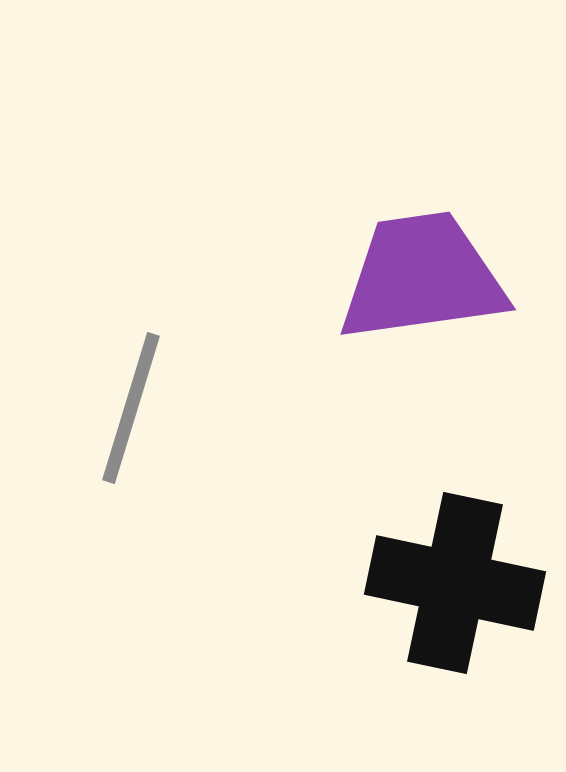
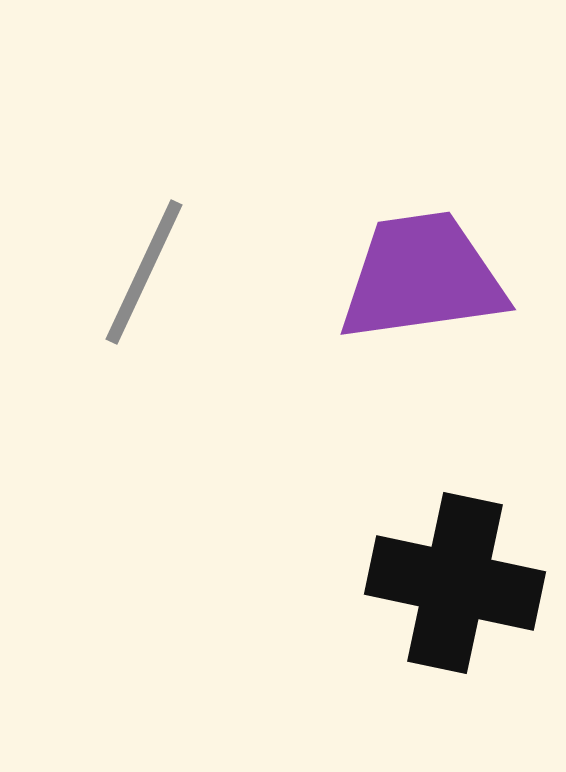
gray line: moved 13 px right, 136 px up; rotated 8 degrees clockwise
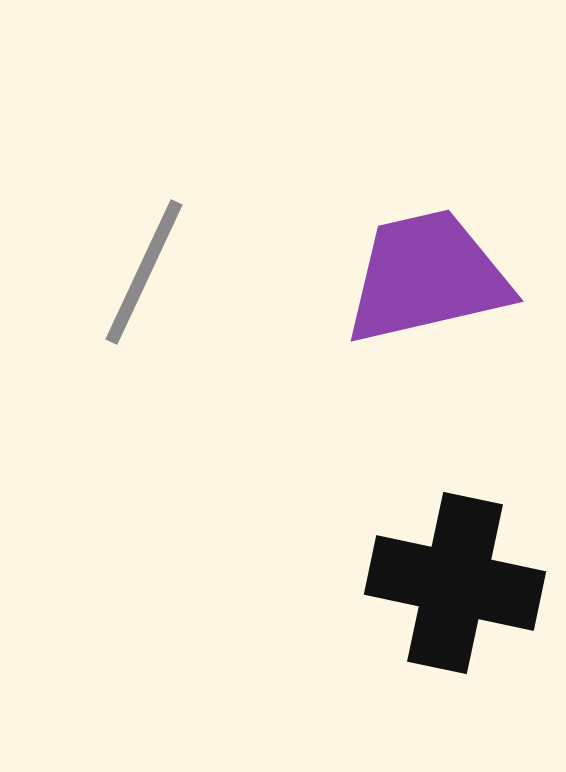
purple trapezoid: moved 5 px right; rotated 5 degrees counterclockwise
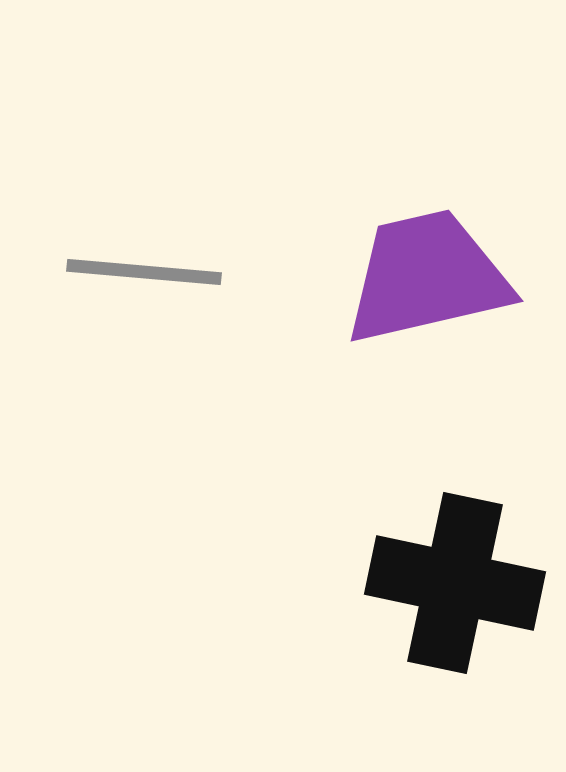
gray line: rotated 70 degrees clockwise
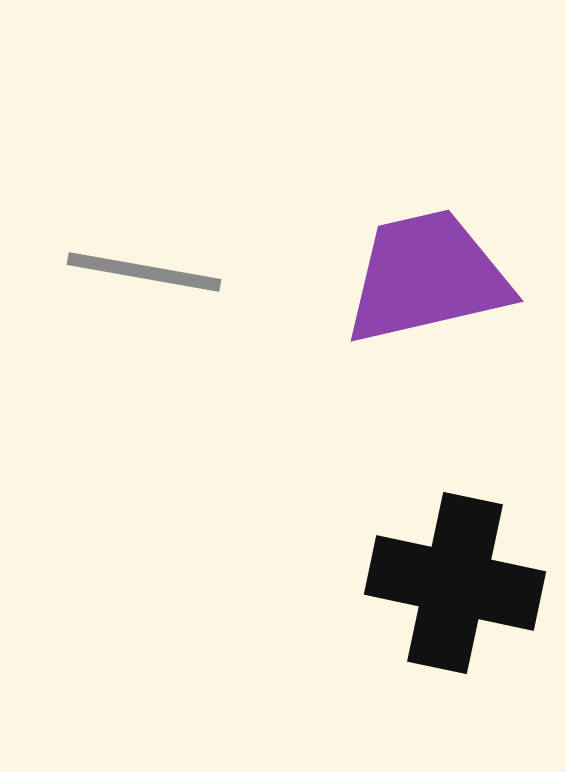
gray line: rotated 5 degrees clockwise
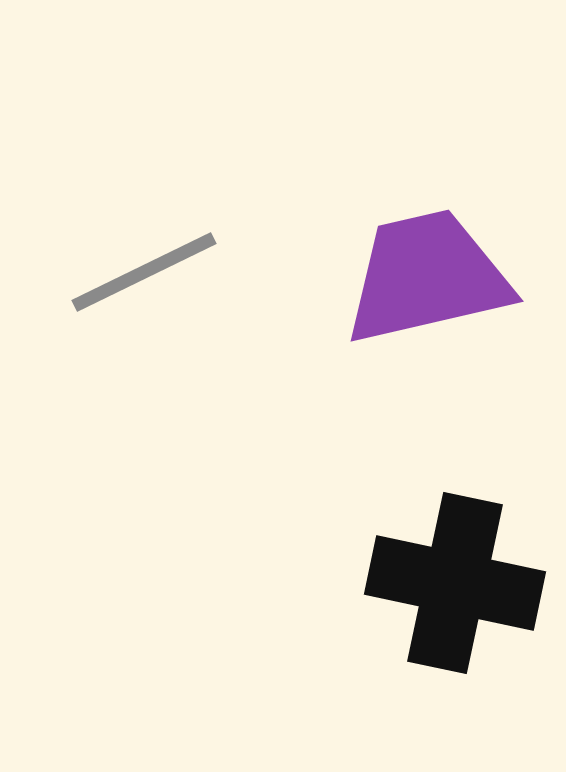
gray line: rotated 36 degrees counterclockwise
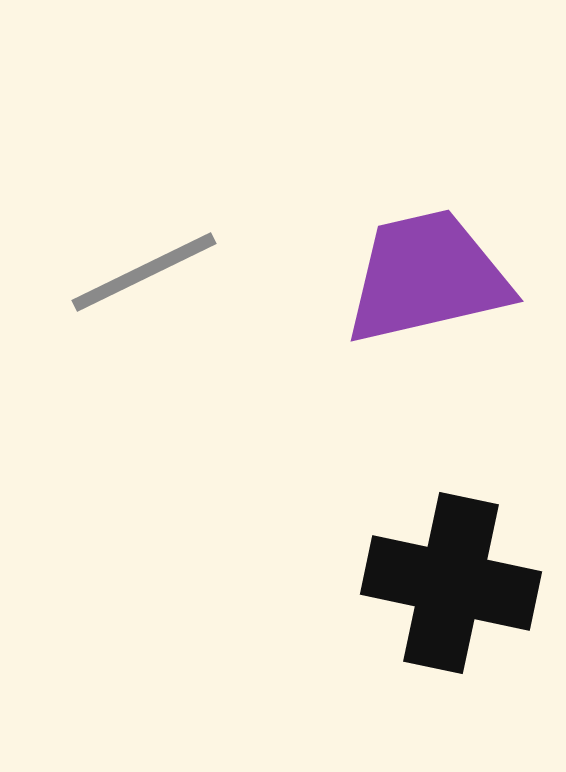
black cross: moved 4 px left
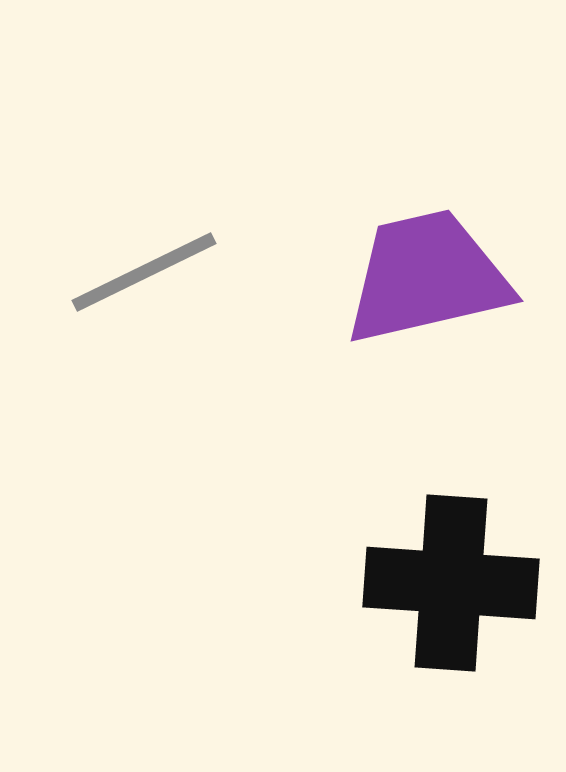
black cross: rotated 8 degrees counterclockwise
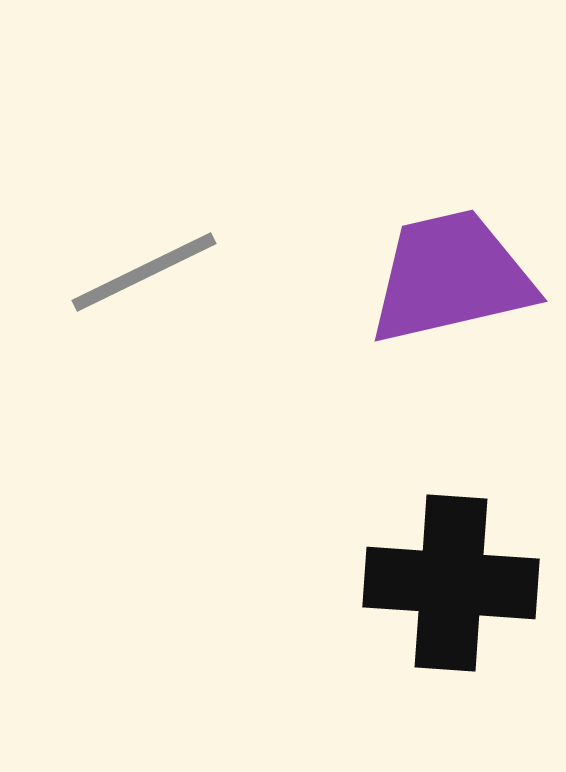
purple trapezoid: moved 24 px right
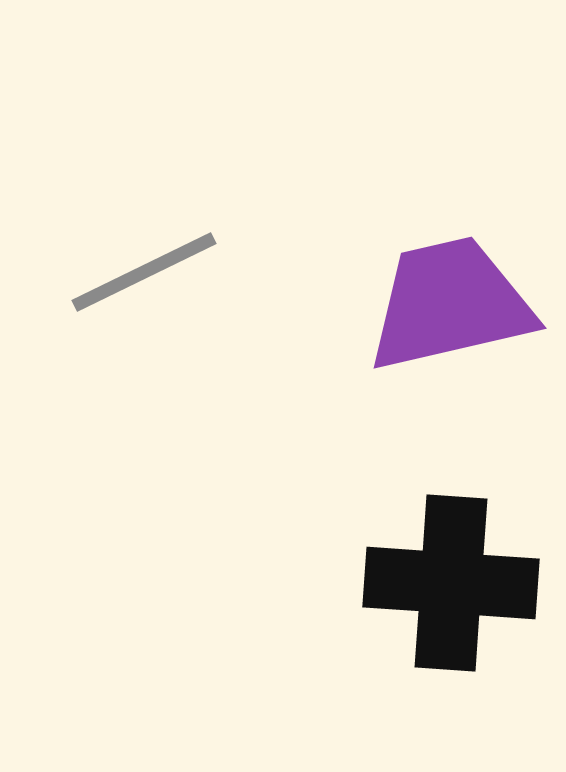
purple trapezoid: moved 1 px left, 27 px down
